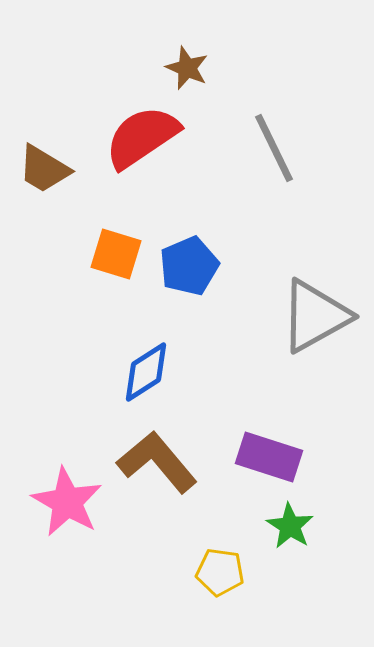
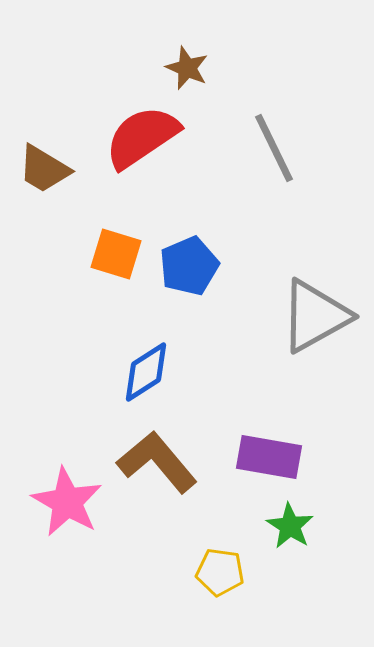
purple rectangle: rotated 8 degrees counterclockwise
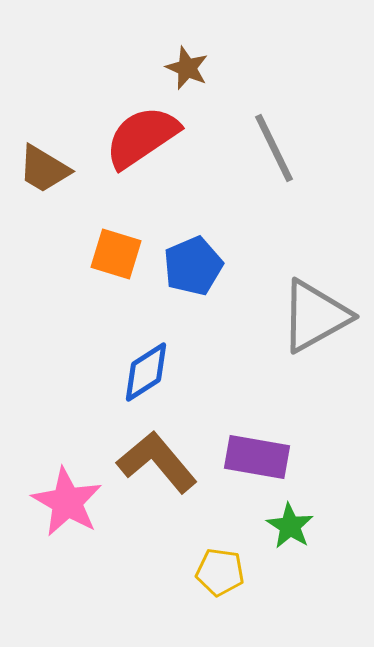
blue pentagon: moved 4 px right
purple rectangle: moved 12 px left
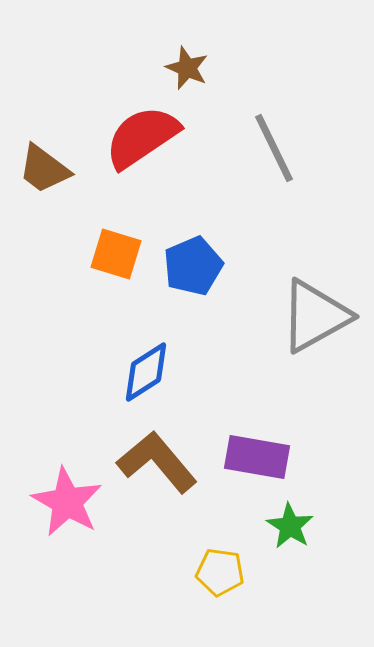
brown trapezoid: rotated 6 degrees clockwise
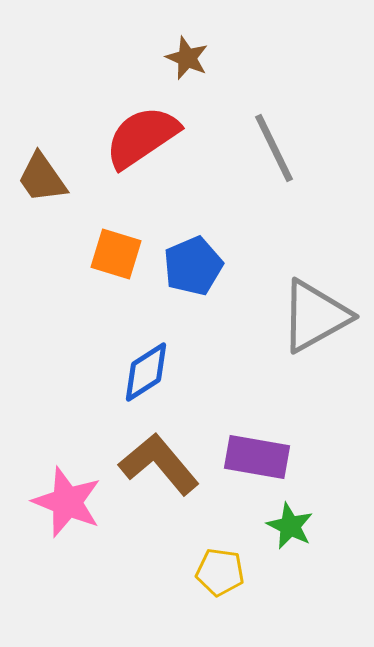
brown star: moved 10 px up
brown trapezoid: moved 2 px left, 9 px down; rotated 18 degrees clockwise
brown L-shape: moved 2 px right, 2 px down
pink star: rotated 8 degrees counterclockwise
green star: rotated 6 degrees counterclockwise
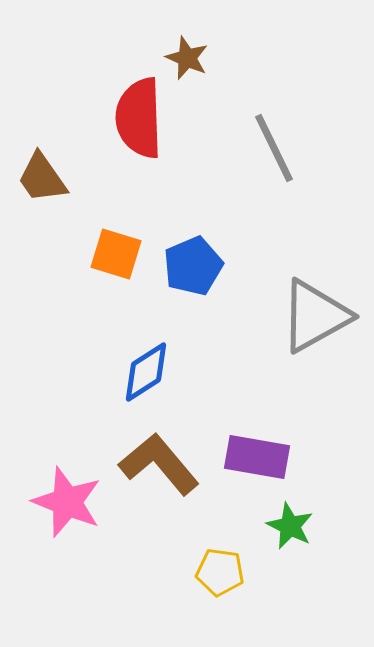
red semicircle: moved 3 px left, 19 px up; rotated 58 degrees counterclockwise
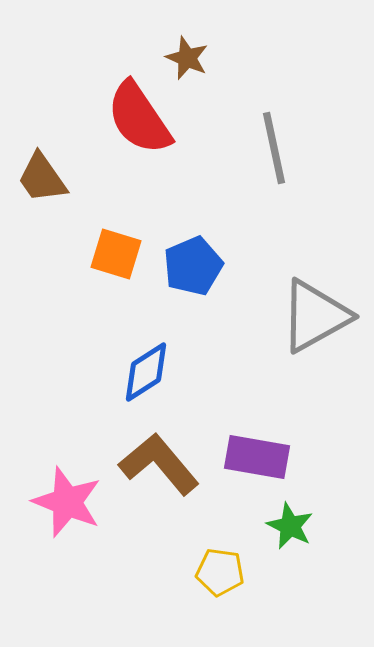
red semicircle: rotated 32 degrees counterclockwise
gray line: rotated 14 degrees clockwise
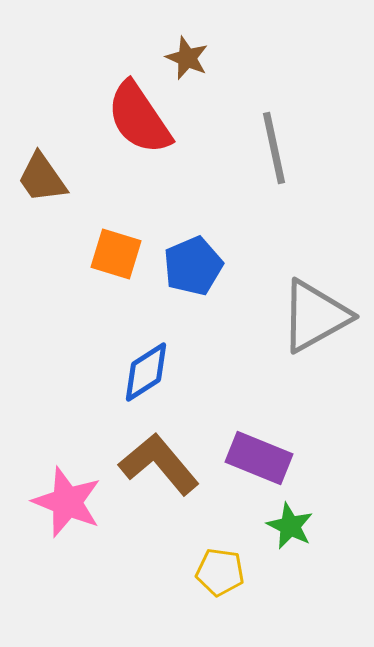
purple rectangle: moved 2 px right, 1 px down; rotated 12 degrees clockwise
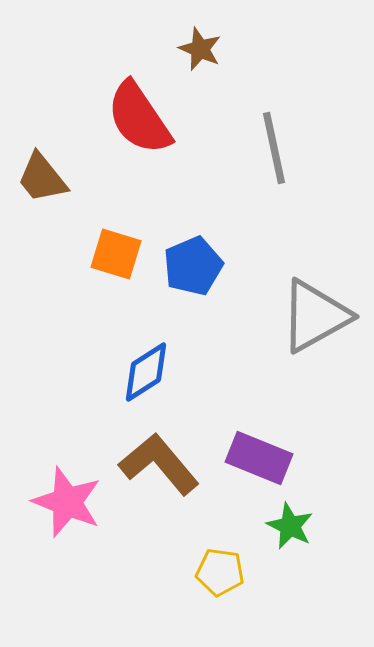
brown star: moved 13 px right, 9 px up
brown trapezoid: rotated 4 degrees counterclockwise
